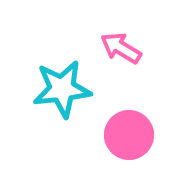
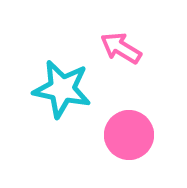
cyan star: rotated 18 degrees clockwise
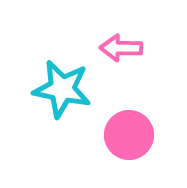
pink arrow: rotated 30 degrees counterclockwise
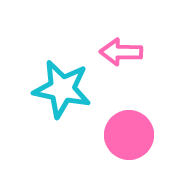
pink arrow: moved 4 px down
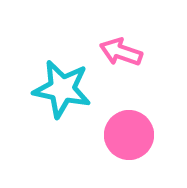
pink arrow: rotated 18 degrees clockwise
